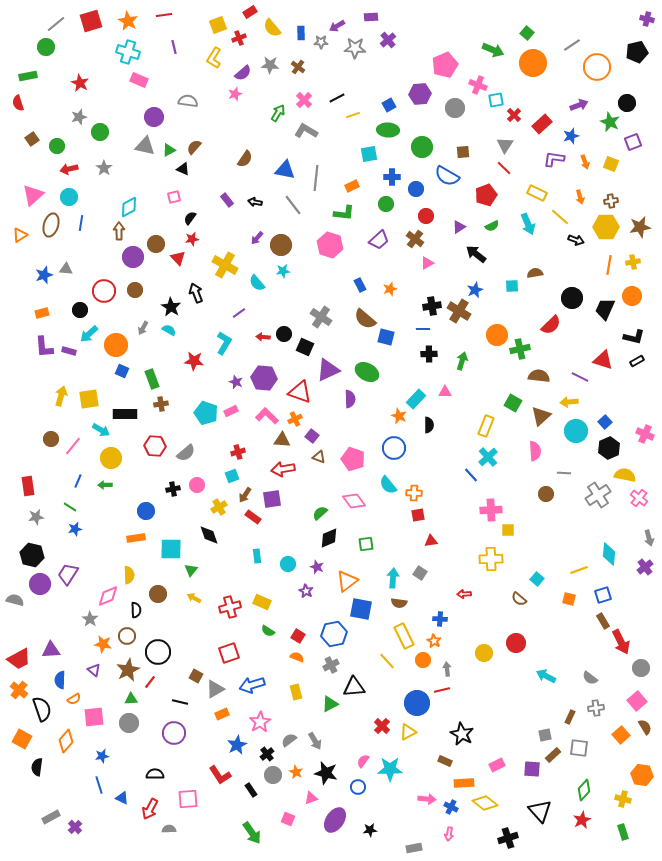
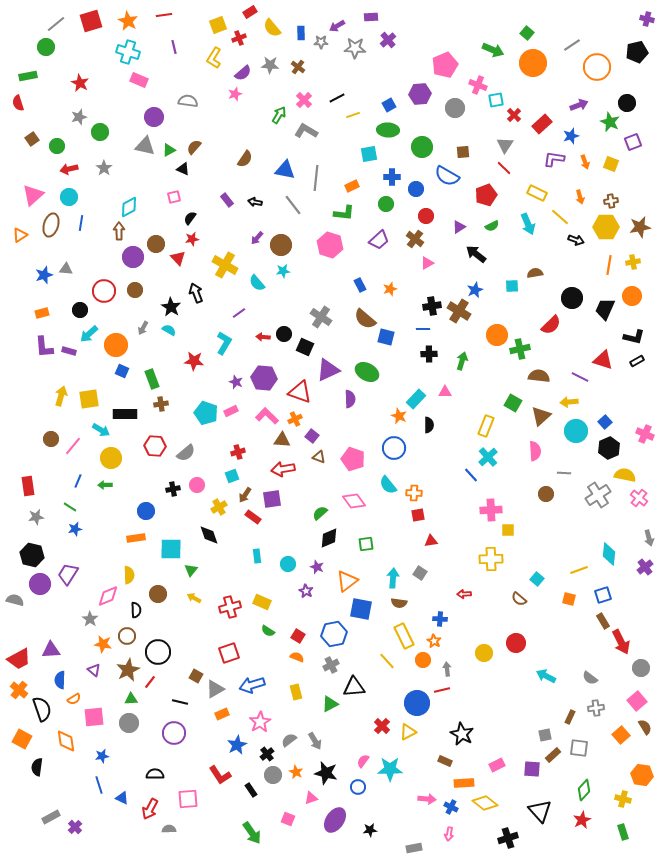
green arrow at (278, 113): moved 1 px right, 2 px down
orange diamond at (66, 741): rotated 50 degrees counterclockwise
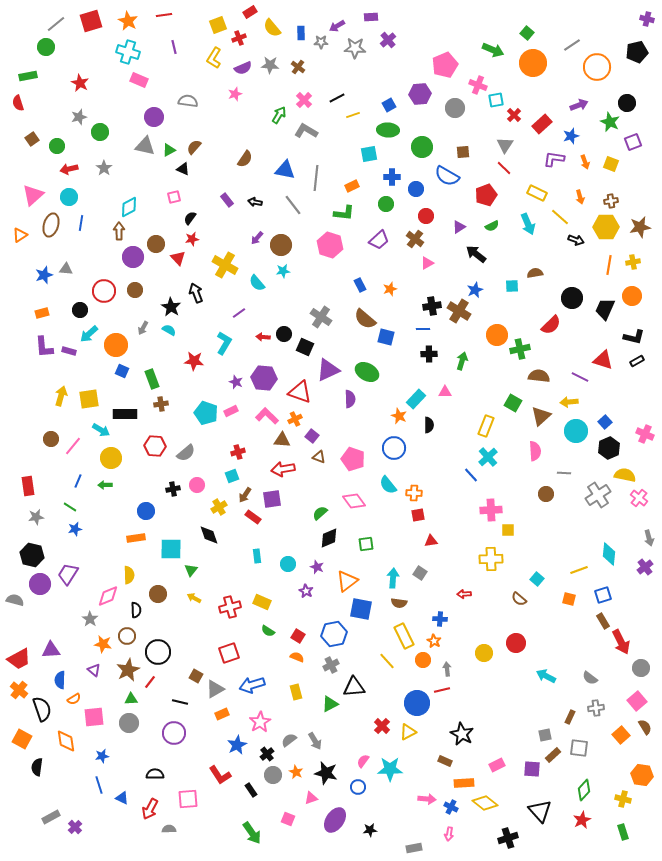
purple semicircle at (243, 73): moved 5 px up; rotated 18 degrees clockwise
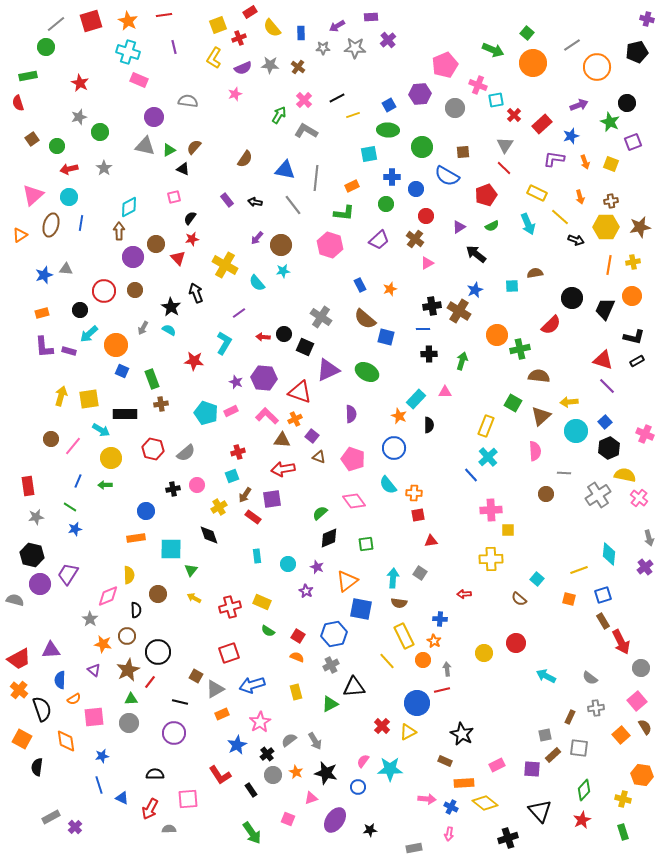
gray star at (321, 42): moved 2 px right, 6 px down
purple line at (580, 377): moved 27 px right, 9 px down; rotated 18 degrees clockwise
purple semicircle at (350, 399): moved 1 px right, 15 px down
red hexagon at (155, 446): moved 2 px left, 3 px down; rotated 10 degrees clockwise
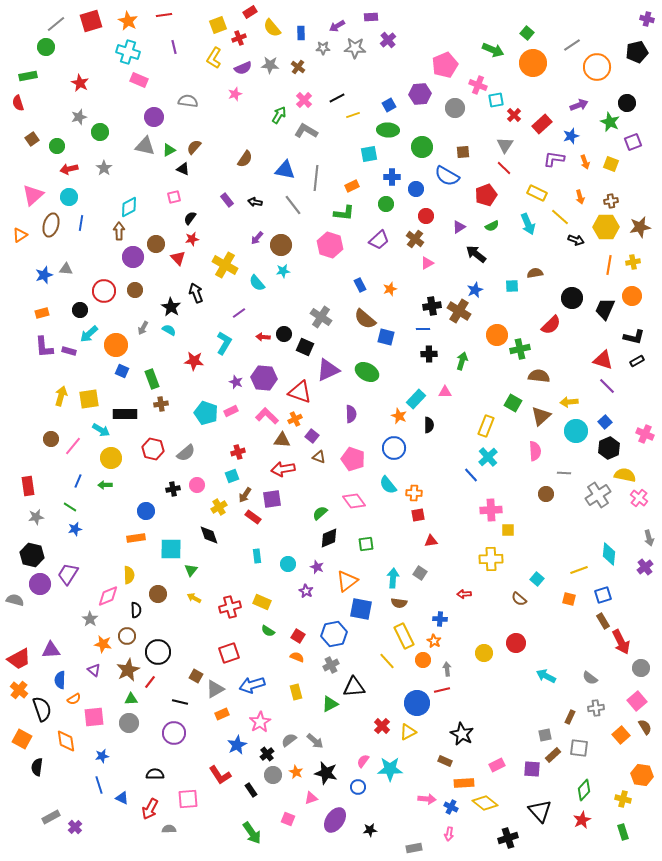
gray arrow at (315, 741): rotated 18 degrees counterclockwise
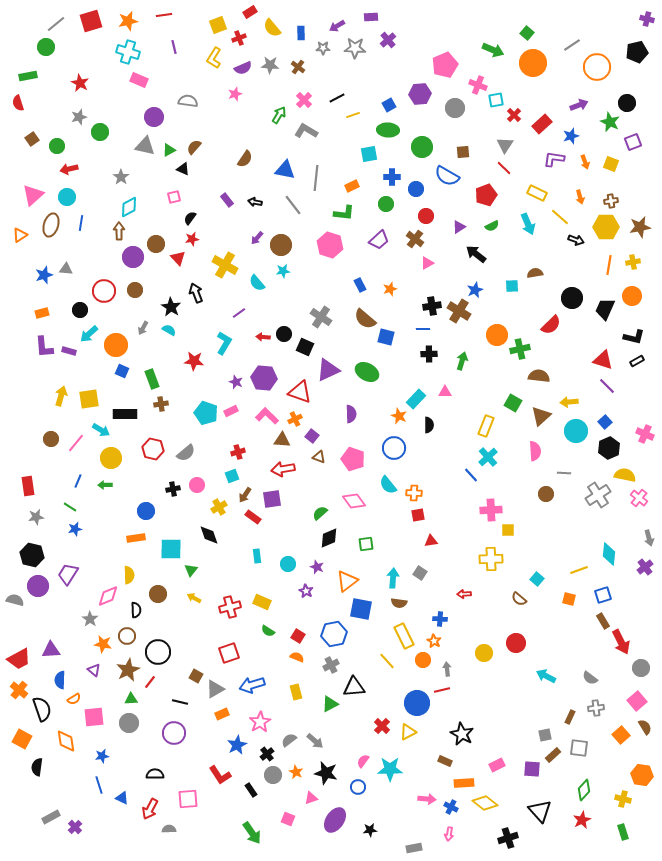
orange star at (128, 21): rotated 30 degrees clockwise
gray star at (104, 168): moved 17 px right, 9 px down
cyan circle at (69, 197): moved 2 px left
pink line at (73, 446): moved 3 px right, 3 px up
purple circle at (40, 584): moved 2 px left, 2 px down
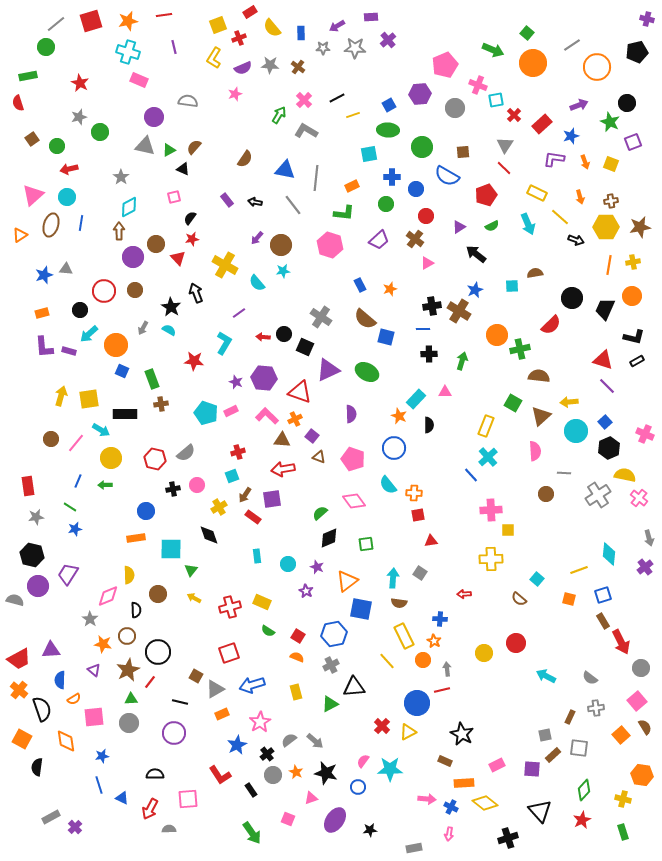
red hexagon at (153, 449): moved 2 px right, 10 px down
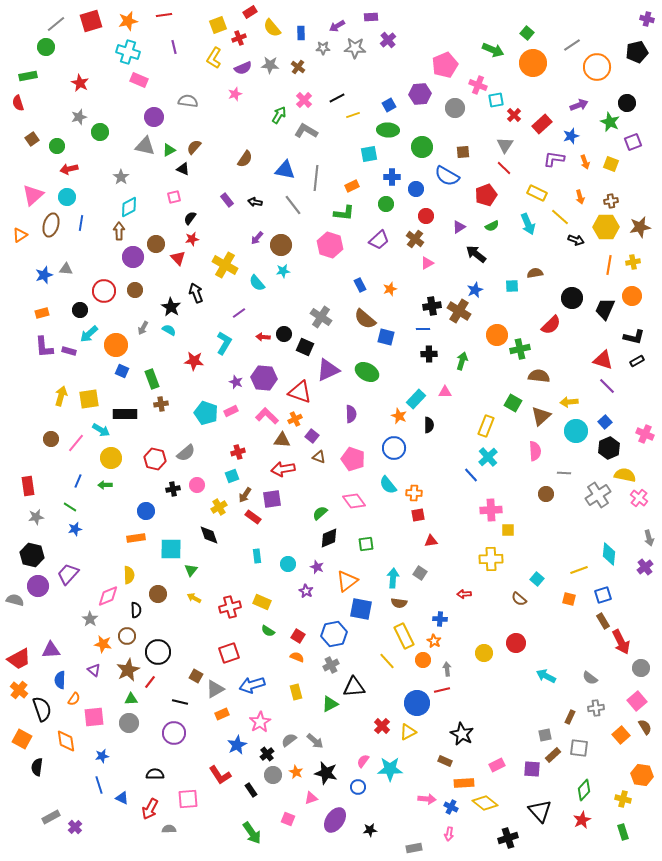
purple trapezoid at (68, 574): rotated 10 degrees clockwise
orange semicircle at (74, 699): rotated 24 degrees counterclockwise
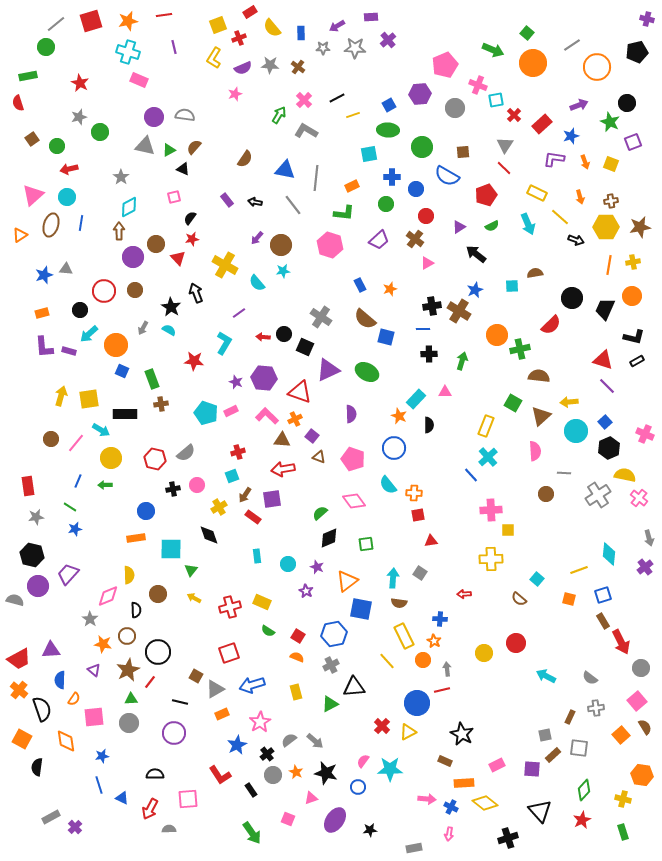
gray semicircle at (188, 101): moved 3 px left, 14 px down
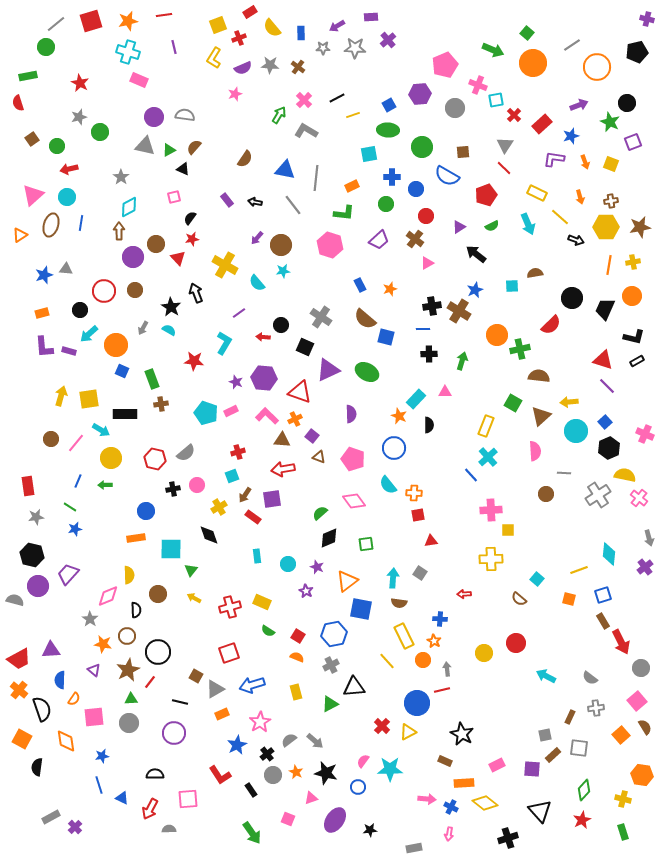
black circle at (284, 334): moved 3 px left, 9 px up
